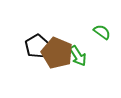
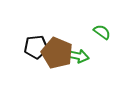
black pentagon: moved 1 px left, 1 px down; rotated 25 degrees clockwise
green arrow: rotated 45 degrees counterclockwise
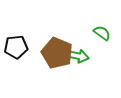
green semicircle: moved 1 px down
black pentagon: moved 20 px left
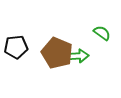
green arrow: rotated 15 degrees counterclockwise
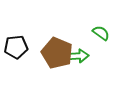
green semicircle: moved 1 px left
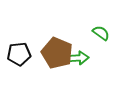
black pentagon: moved 3 px right, 7 px down
green arrow: moved 2 px down
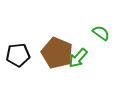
black pentagon: moved 1 px left, 1 px down
green arrow: rotated 135 degrees clockwise
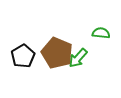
green semicircle: rotated 30 degrees counterclockwise
black pentagon: moved 5 px right, 1 px down; rotated 25 degrees counterclockwise
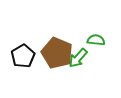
green semicircle: moved 5 px left, 7 px down
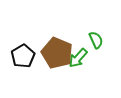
green semicircle: rotated 60 degrees clockwise
